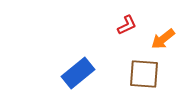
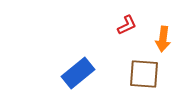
orange arrow: rotated 45 degrees counterclockwise
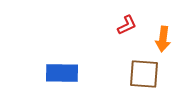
blue rectangle: moved 16 px left; rotated 40 degrees clockwise
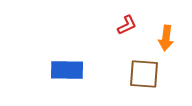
orange arrow: moved 3 px right, 1 px up
blue rectangle: moved 5 px right, 3 px up
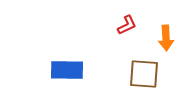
orange arrow: rotated 10 degrees counterclockwise
